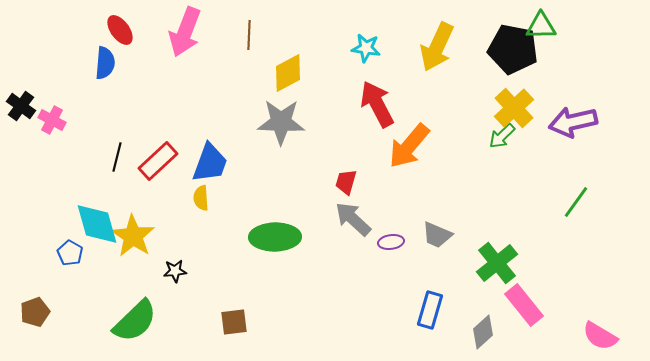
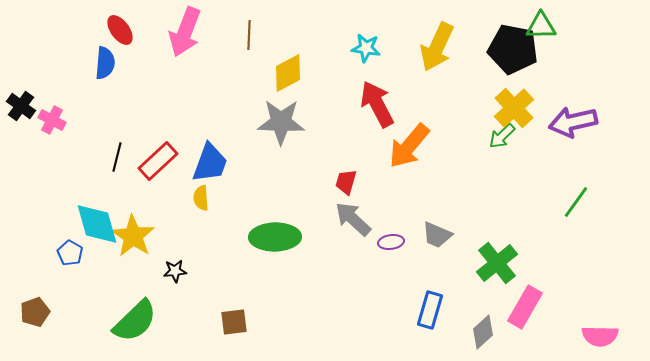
pink rectangle: moved 1 px right, 2 px down; rotated 69 degrees clockwise
pink semicircle: rotated 30 degrees counterclockwise
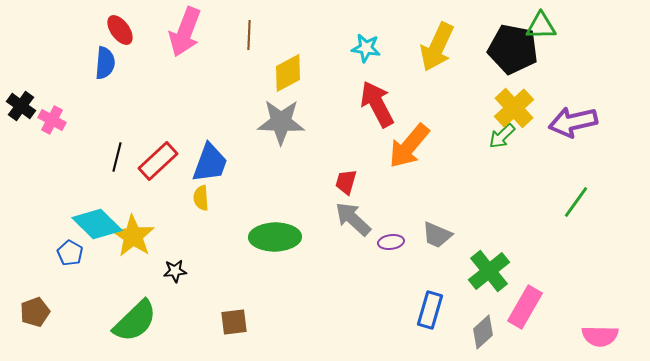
cyan diamond: rotated 30 degrees counterclockwise
green cross: moved 8 px left, 8 px down
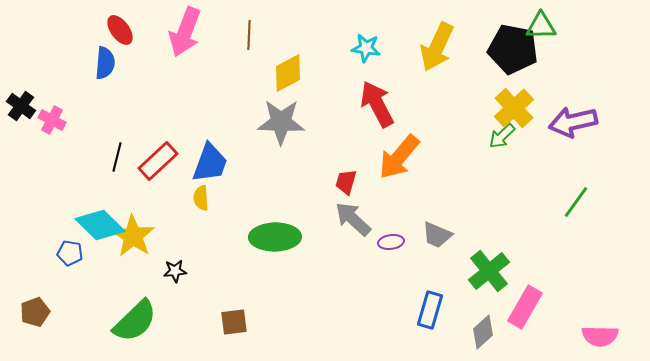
orange arrow: moved 10 px left, 11 px down
cyan diamond: moved 3 px right, 1 px down
blue pentagon: rotated 20 degrees counterclockwise
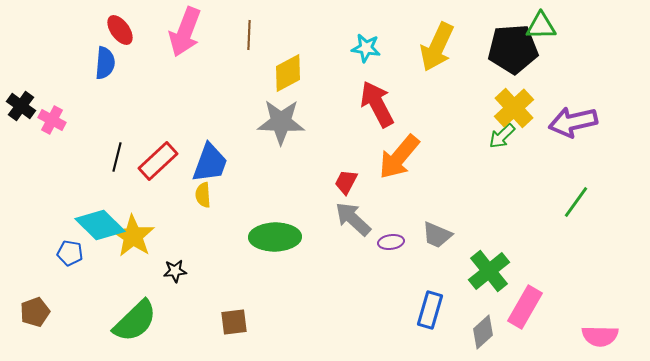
black pentagon: rotated 15 degrees counterclockwise
red trapezoid: rotated 12 degrees clockwise
yellow semicircle: moved 2 px right, 3 px up
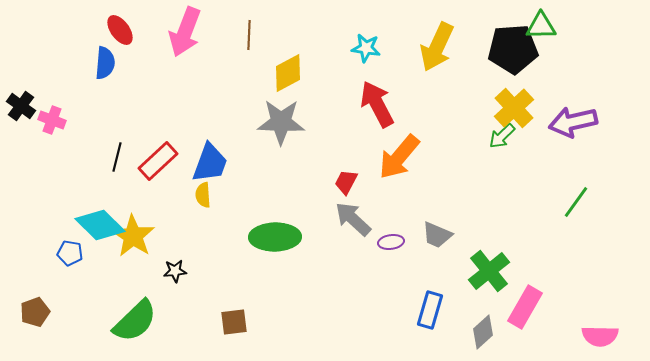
pink cross: rotated 8 degrees counterclockwise
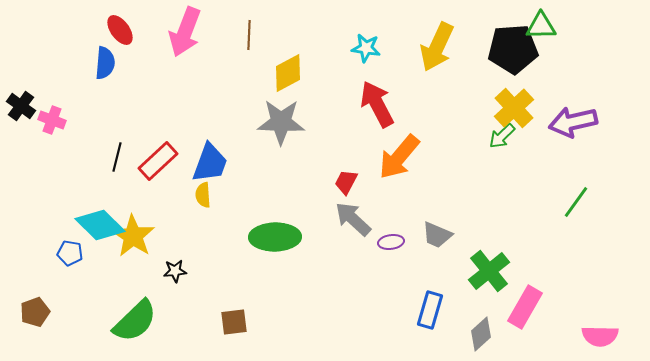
gray diamond: moved 2 px left, 2 px down
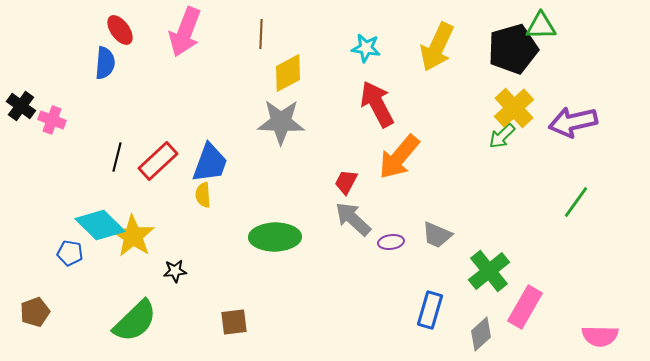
brown line: moved 12 px right, 1 px up
black pentagon: rotated 12 degrees counterclockwise
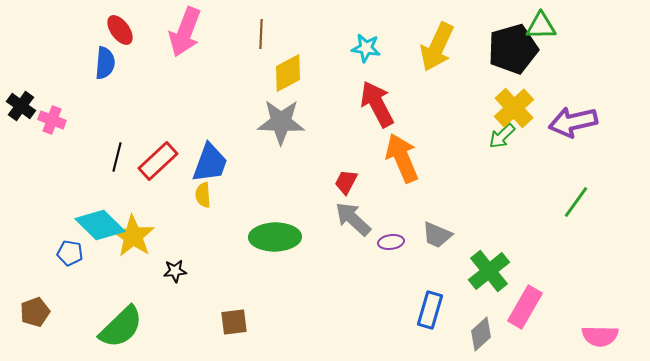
orange arrow: moved 3 px right, 1 px down; rotated 117 degrees clockwise
green semicircle: moved 14 px left, 6 px down
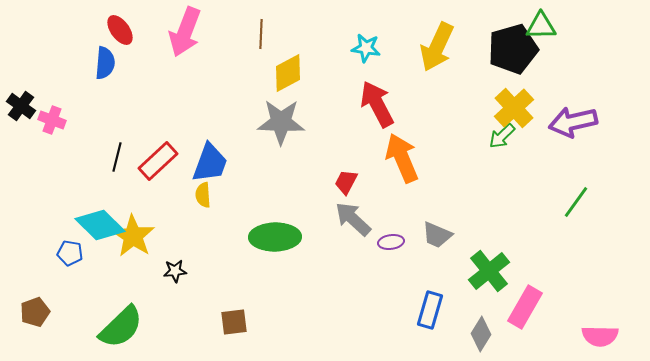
gray diamond: rotated 16 degrees counterclockwise
